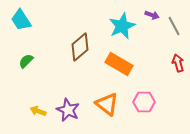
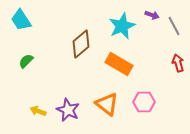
brown diamond: moved 1 px right, 3 px up
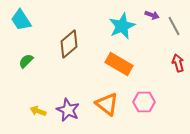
brown diamond: moved 12 px left
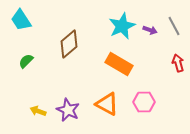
purple arrow: moved 2 px left, 15 px down
orange triangle: rotated 10 degrees counterclockwise
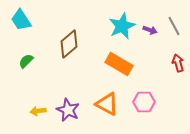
yellow arrow: rotated 28 degrees counterclockwise
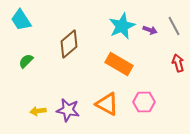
purple star: rotated 15 degrees counterclockwise
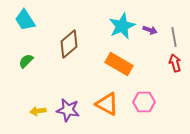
cyan trapezoid: moved 4 px right
gray line: moved 11 px down; rotated 18 degrees clockwise
red arrow: moved 3 px left
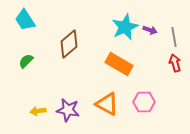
cyan star: moved 3 px right, 1 px down
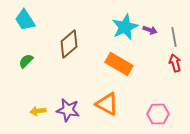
pink hexagon: moved 14 px right, 12 px down
